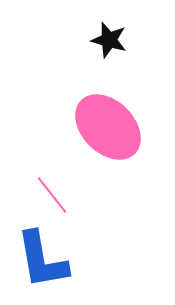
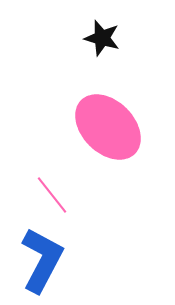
black star: moved 7 px left, 2 px up
blue L-shape: rotated 142 degrees counterclockwise
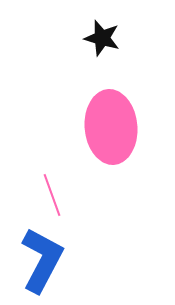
pink ellipse: moved 3 px right; rotated 40 degrees clockwise
pink line: rotated 18 degrees clockwise
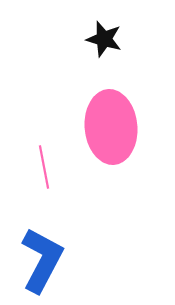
black star: moved 2 px right, 1 px down
pink line: moved 8 px left, 28 px up; rotated 9 degrees clockwise
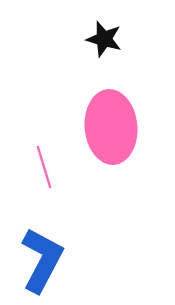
pink line: rotated 6 degrees counterclockwise
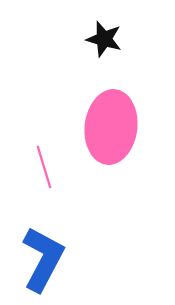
pink ellipse: rotated 12 degrees clockwise
blue L-shape: moved 1 px right, 1 px up
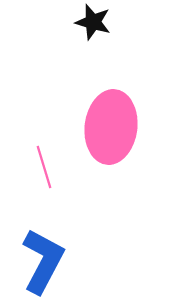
black star: moved 11 px left, 17 px up
blue L-shape: moved 2 px down
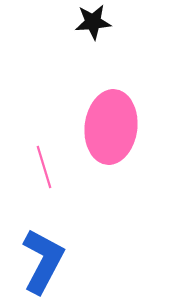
black star: rotated 21 degrees counterclockwise
